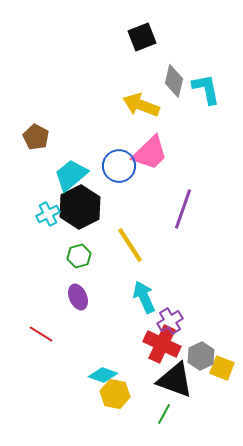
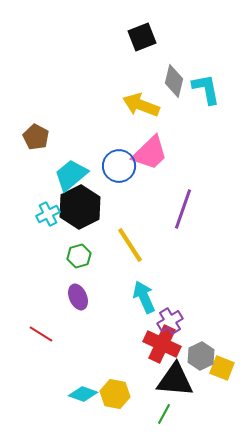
cyan diamond: moved 20 px left, 19 px down
black triangle: rotated 15 degrees counterclockwise
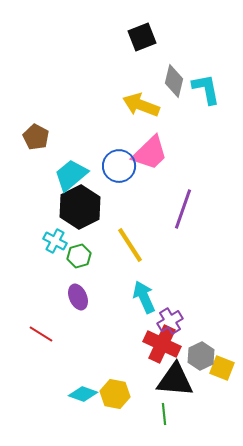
cyan cross: moved 7 px right, 27 px down; rotated 35 degrees counterclockwise
green line: rotated 35 degrees counterclockwise
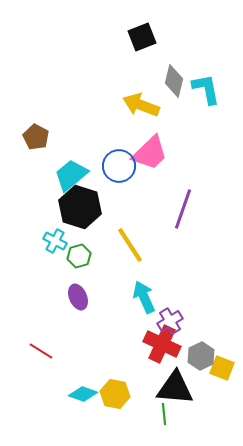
black hexagon: rotated 15 degrees counterclockwise
red line: moved 17 px down
black triangle: moved 8 px down
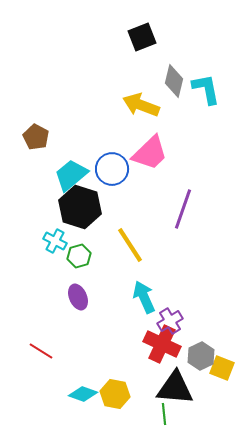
blue circle: moved 7 px left, 3 px down
